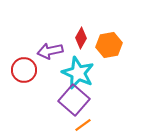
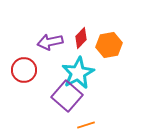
red diamond: rotated 15 degrees clockwise
purple arrow: moved 9 px up
cyan star: rotated 20 degrees clockwise
purple square: moved 7 px left, 4 px up
orange line: moved 3 px right; rotated 18 degrees clockwise
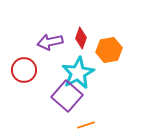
red diamond: rotated 25 degrees counterclockwise
orange hexagon: moved 5 px down
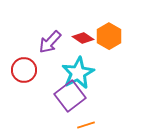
red diamond: moved 2 px right; rotated 75 degrees counterclockwise
purple arrow: rotated 35 degrees counterclockwise
orange hexagon: moved 14 px up; rotated 20 degrees counterclockwise
purple square: moved 3 px right; rotated 12 degrees clockwise
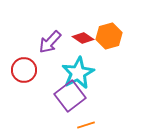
orange hexagon: rotated 15 degrees clockwise
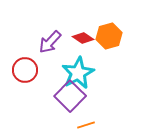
red circle: moved 1 px right
purple square: rotated 8 degrees counterclockwise
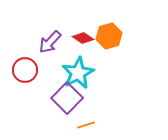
purple square: moved 3 px left, 2 px down
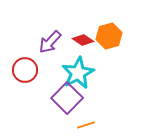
red diamond: moved 2 px down
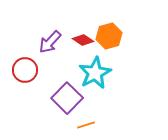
cyan star: moved 17 px right
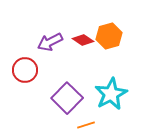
purple arrow: rotated 20 degrees clockwise
cyan star: moved 16 px right, 21 px down
